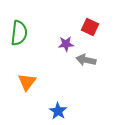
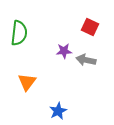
purple star: moved 2 px left, 7 px down
blue star: rotated 12 degrees clockwise
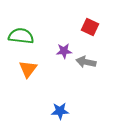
green semicircle: moved 2 px right, 3 px down; rotated 90 degrees counterclockwise
gray arrow: moved 2 px down
orange triangle: moved 1 px right, 13 px up
blue star: moved 2 px right; rotated 24 degrees clockwise
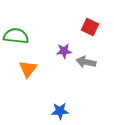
green semicircle: moved 5 px left
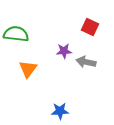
green semicircle: moved 2 px up
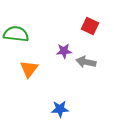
red square: moved 1 px up
orange triangle: moved 1 px right
blue star: moved 2 px up
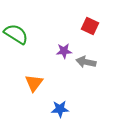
green semicircle: rotated 25 degrees clockwise
orange triangle: moved 5 px right, 14 px down
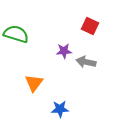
green semicircle: rotated 15 degrees counterclockwise
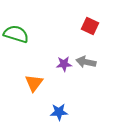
purple star: moved 13 px down
blue star: moved 1 px left, 3 px down
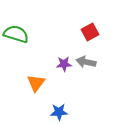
red square: moved 6 px down; rotated 36 degrees clockwise
orange triangle: moved 2 px right
